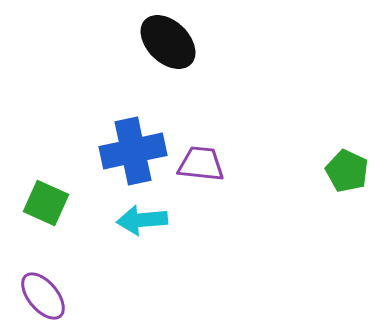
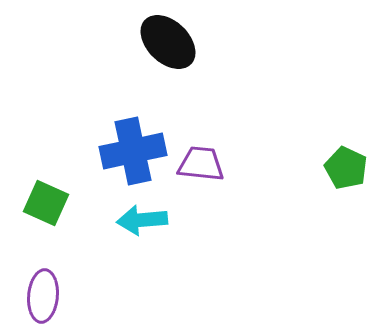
green pentagon: moved 1 px left, 3 px up
purple ellipse: rotated 45 degrees clockwise
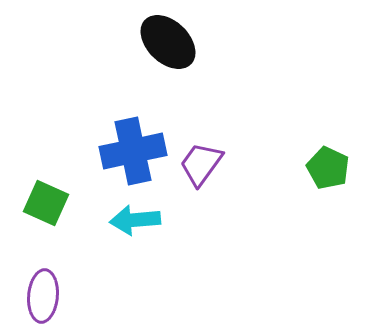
purple trapezoid: rotated 60 degrees counterclockwise
green pentagon: moved 18 px left
cyan arrow: moved 7 px left
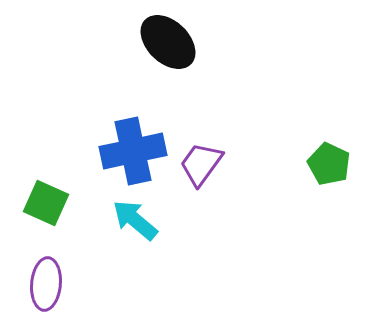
green pentagon: moved 1 px right, 4 px up
cyan arrow: rotated 45 degrees clockwise
purple ellipse: moved 3 px right, 12 px up
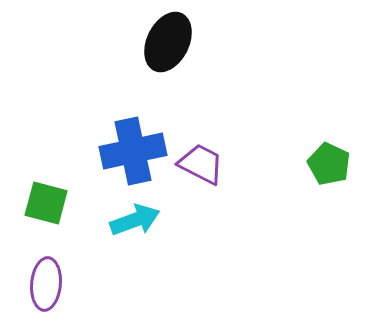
black ellipse: rotated 72 degrees clockwise
purple trapezoid: rotated 81 degrees clockwise
green square: rotated 9 degrees counterclockwise
cyan arrow: rotated 120 degrees clockwise
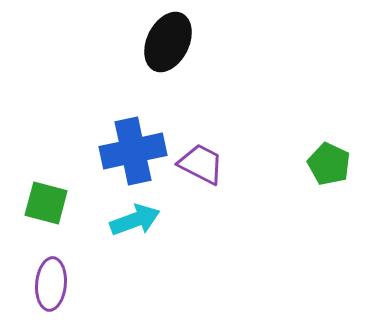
purple ellipse: moved 5 px right
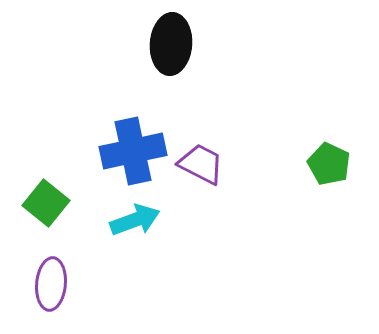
black ellipse: moved 3 px right, 2 px down; rotated 22 degrees counterclockwise
green square: rotated 24 degrees clockwise
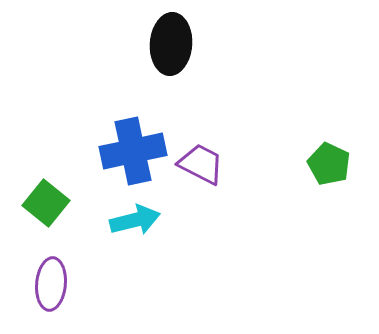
cyan arrow: rotated 6 degrees clockwise
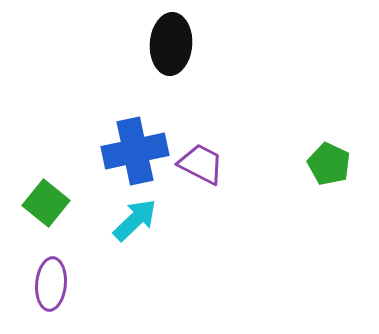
blue cross: moved 2 px right
cyan arrow: rotated 30 degrees counterclockwise
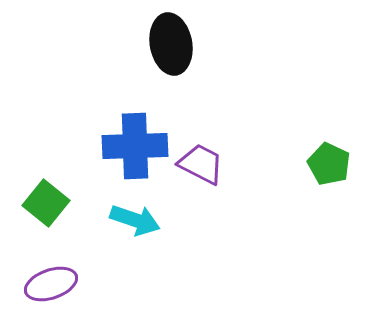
black ellipse: rotated 14 degrees counterclockwise
blue cross: moved 5 px up; rotated 10 degrees clockwise
cyan arrow: rotated 63 degrees clockwise
purple ellipse: rotated 66 degrees clockwise
